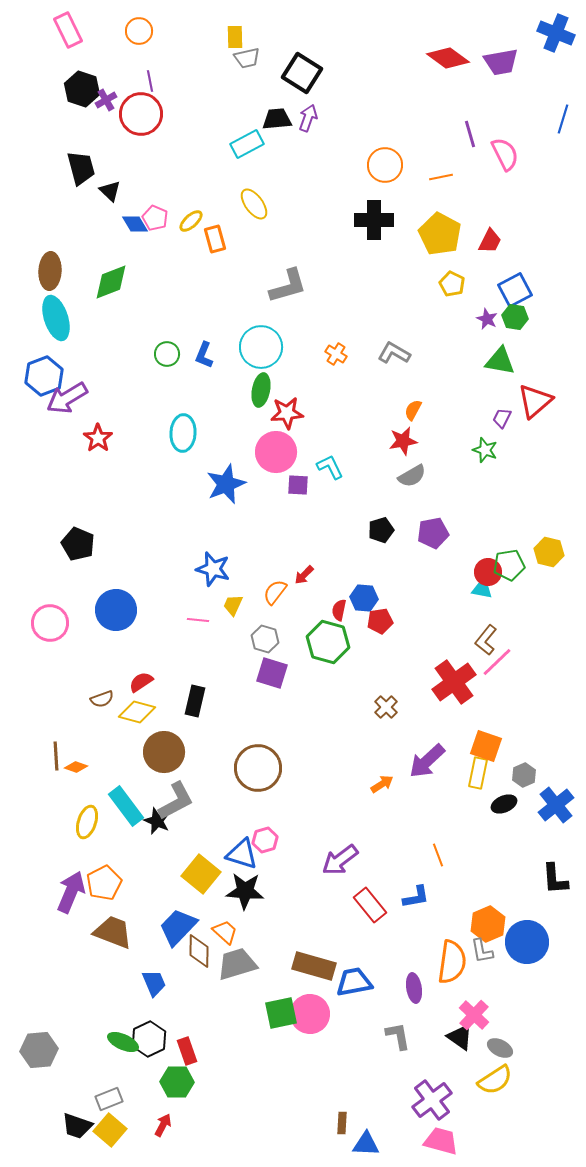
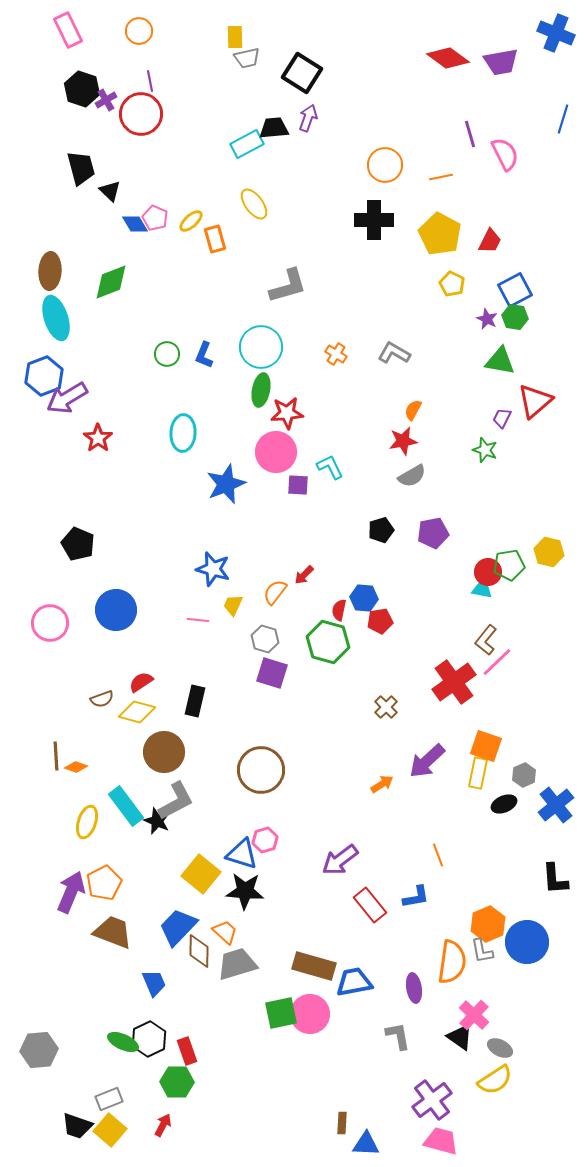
black trapezoid at (277, 119): moved 3 px left, 9 px down
brown circle at (258, 768): moved 3 px right, 2 px down
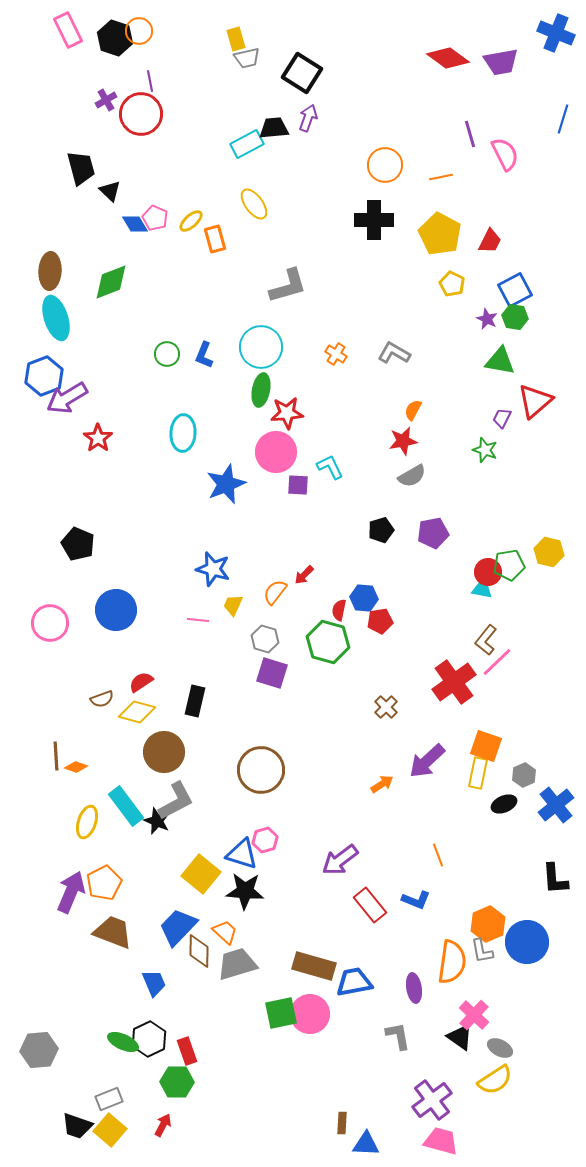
yellow rectangle at (235, 37): moved 1 px right, 2 px down; rotated 15 degrees counterclockwise
black hexagon at (82, 89): moved 33 px right, 51 px up
blue L-shape at (416, 897): moved 3 px down; rotated 32 degrees clockwise
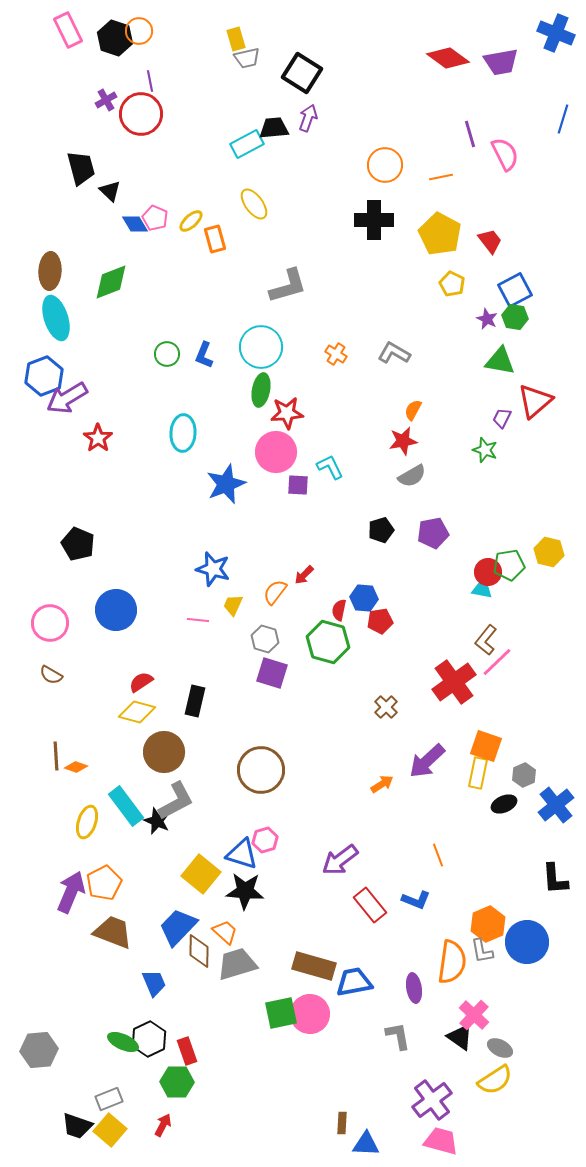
red trapezoid at (490, 241): rotated 64 degrees counterclockwise
brown semicircle at (102, 699): moved 51 px left, 24 px up; rotated 50 degrees clockwise
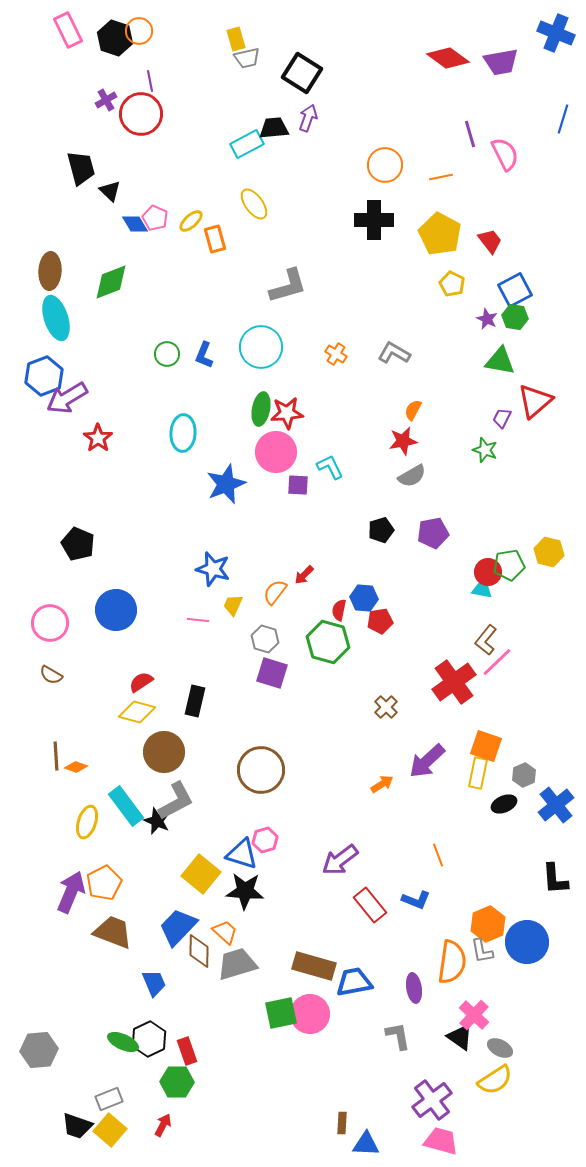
green ellipse at (261, 390): moved 19 px down
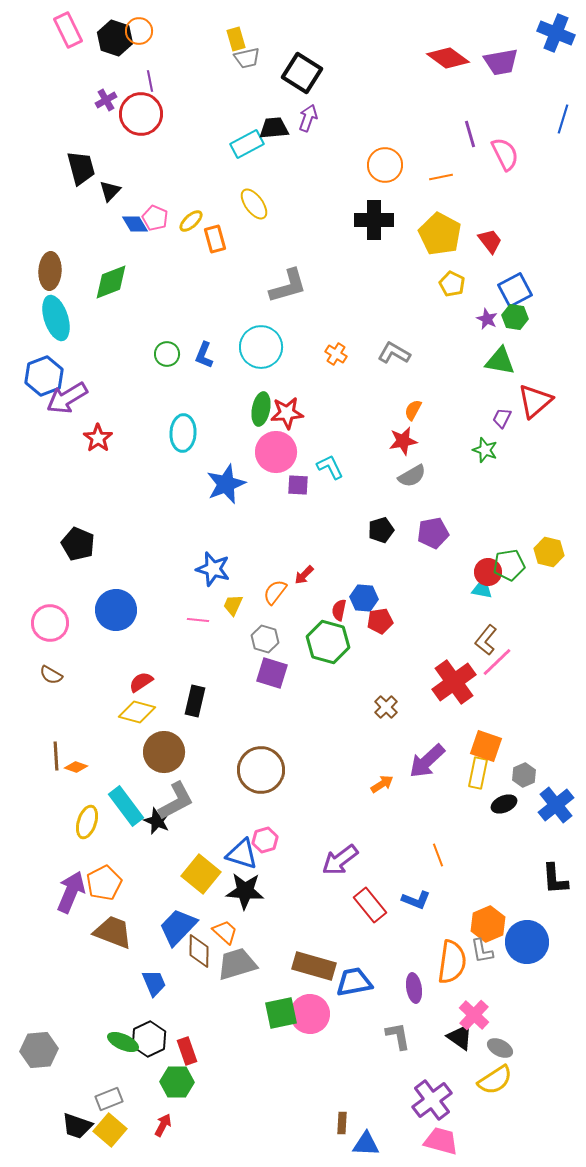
black triangle at (110, 191): rotated 30 degrees clockwise
